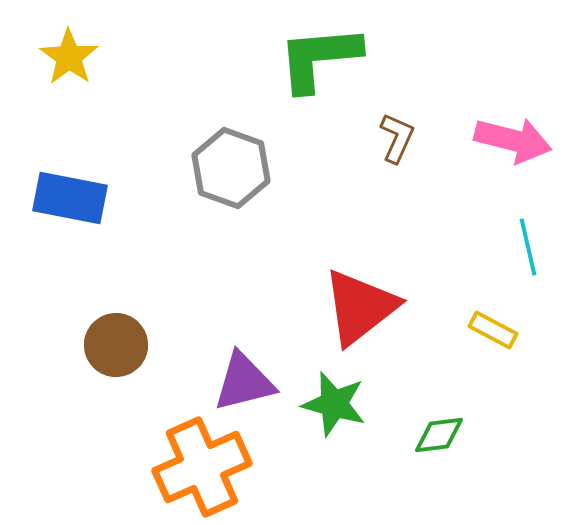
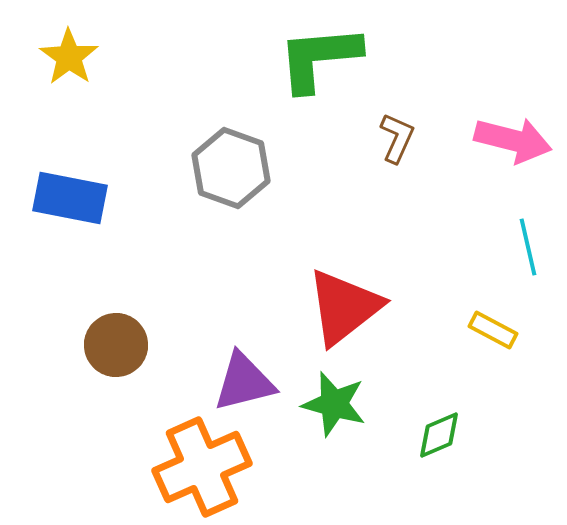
red triangle: moved 16 px left
green diamond: rotated 16 degrees counterclockwise
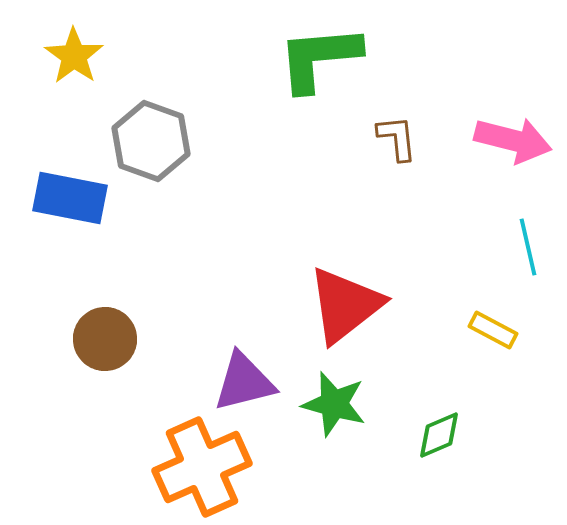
yellow star: moved 5 px right, 1 px up
brown L-shape: rotated 30 degrees counterclockwise
gray hexagon: moved 80 px left, 27 px up
red triangle: moved 1 px right, 2 px up
brown circle: moved 11 px left, 6 px up
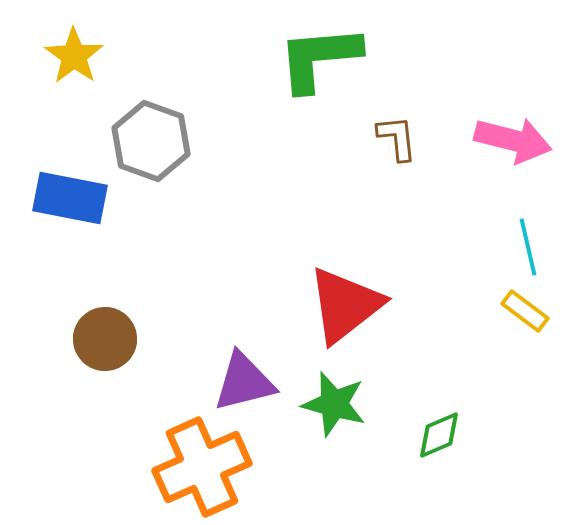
yellow rectangle: moved 32 px right, 19 px up; rotated 9 degrees clockwise
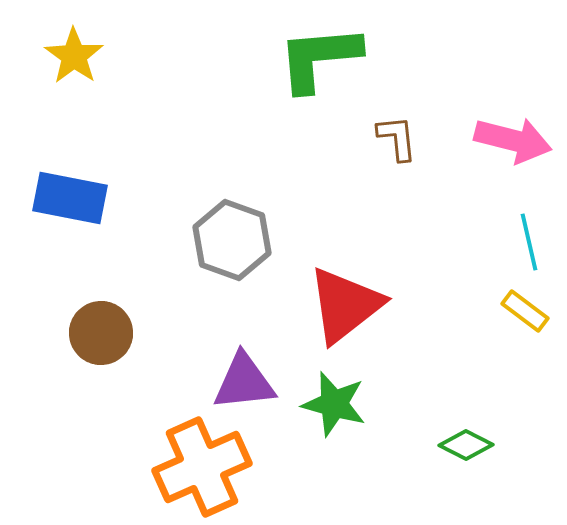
gray hexagon: moved 81 px right, 99 px down
cyan line: moved 1 px right, 5 px up
brown circle: moved 4 px left, 6 px up
purple triangle: rotated 8 degrees clockwise
green diamond: moved 27 px right, 10 px down; rotated 50 degrees clockwise
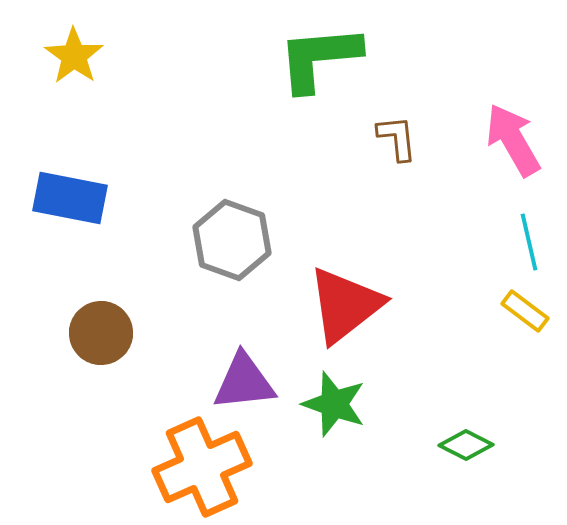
pink arrow: rotated 134 degrees counterclockwise
green star: rotated 4 degrees clockwise
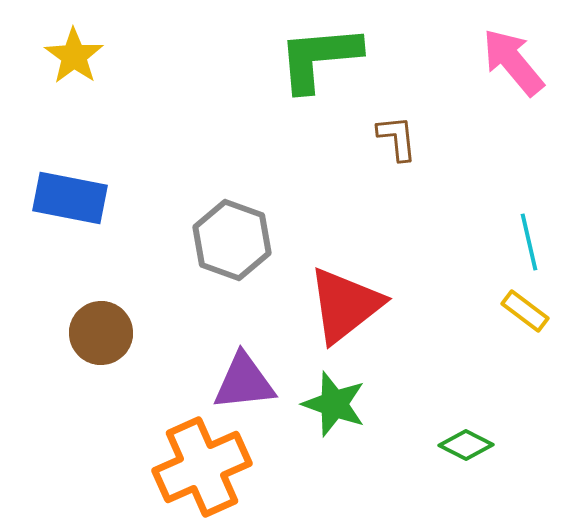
pink arrow: moved 78 px up; rotated 10 degrees counterclockwise
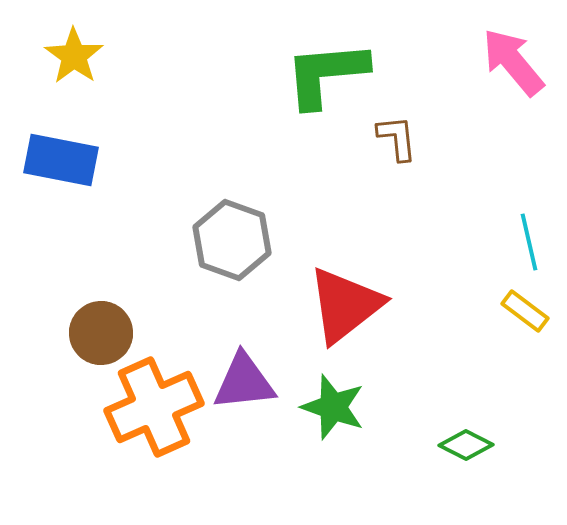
green L-shape: moved 7 px right, 16 px down
blue rectangle: moved 9 px left, 38 px up
green star: moved 1 px left, 3 px down
orange cross: moved 48 px left, 60 px up
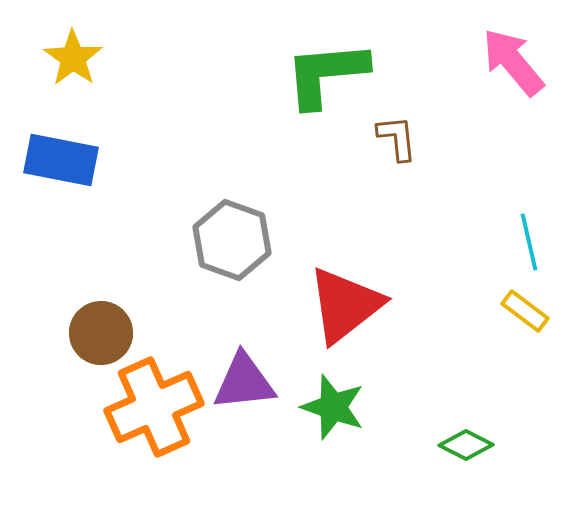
yellow star: moved 1 px left, 2 px down
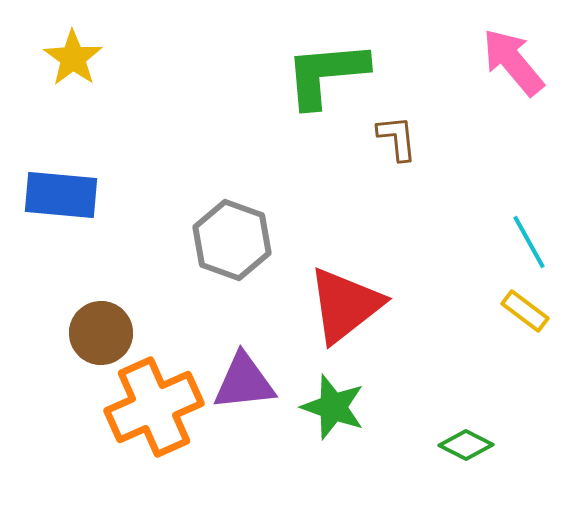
blue rectangle: moved 35 px down; rotated 6 degrees counterclockwise
cyan line: rotated 16 degrees counterclockwise
